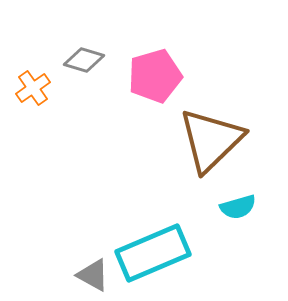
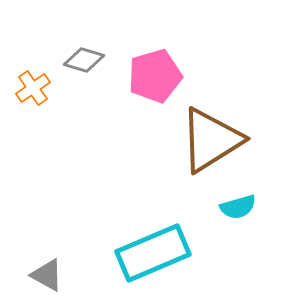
brown triangle: rotated 12 degrees clockwise
gray triangle: moved 46 px left
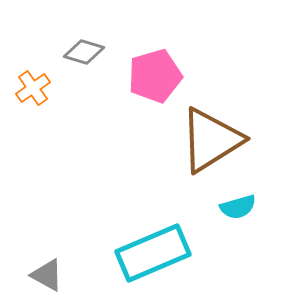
gray diamond: moved 8 px up
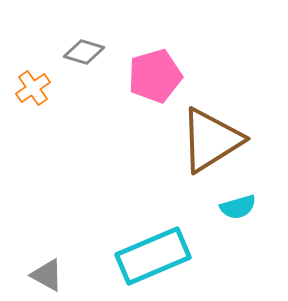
cyan rectangle: moved 3 px down
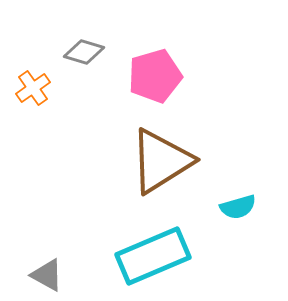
brown triangle: moved 50 px left, 21 px down
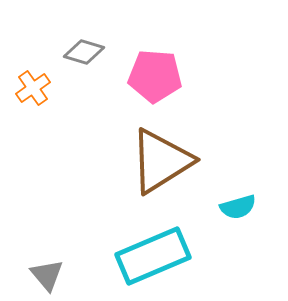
pink pentagon: rotated 20 degrees clockwise
gray triangle: rotated 21 degrees clockwise
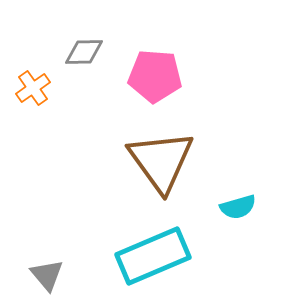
gray diamond: rotated 18 degrees counterclockwise
brown triangle: rotated 34 degrees counterclockwise
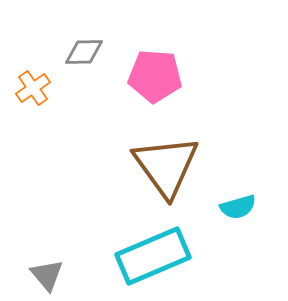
brown triangle: moved 5 px right, 5 px down
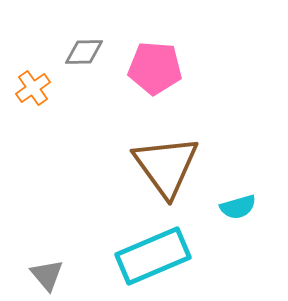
pink pentagon: moved 8 px up
